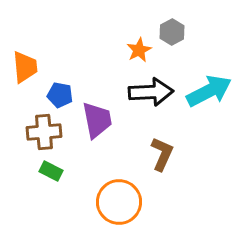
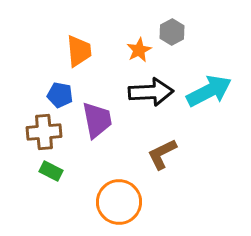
orange trapezoid: moved 54 px right, 16 px up
brown L-shape: rotated 140 degrees counterclockwise
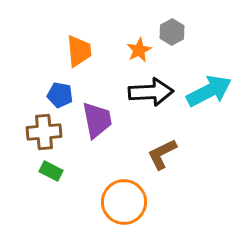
orange circle: moved 5 px right
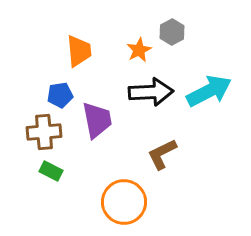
blue pentagon: rotated 20 degrees counterclockwise
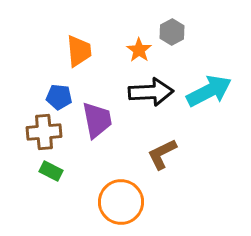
orange star: rotated 10 degrees counterclockwise
blue pentagon: moved 1 px left, 2 px down; rotated 15 degrees clockwise
orange circle: moved 3 px left
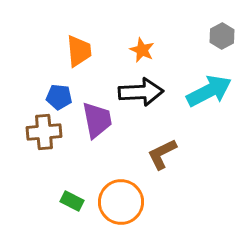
gray hexagon: moved 50 px right, 4 px down
orange star: moved 3 px right; rotated 10 degrees counterclockwise
black arrow: moved 10 px left
green rectangle: moved 21 px right, 30 px down
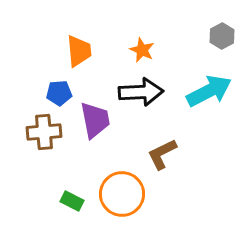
blue pentagon: moved 4 px up; rotated 10 degrees counterclockwise
purple trapezoid: moved 2 px left
orange circle: moved 1 px right, 8 px up
